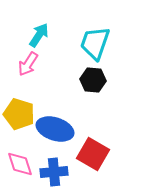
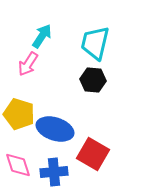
cyan arrow: moved 3 px right, 1 px down
cyan trapezoid: rotated 6 degrees counterclockwise
pink diamond: moved 2 px left, 1 px down
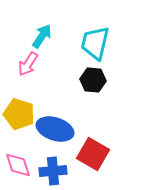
blue cross: moved 1 px left, 1 px up
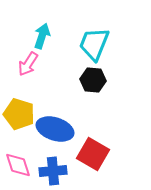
cyan arrow: rotated 15 degrees counterclockwise
cyan trapezoid: moved 1 px left, 1 px down; rotated 9 degrees clockwise
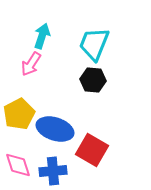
pink arrow: moved 3 px right
yellow pentagon: rotated 28 degrees clockwise
red square: moved 1 px left, 4 px up
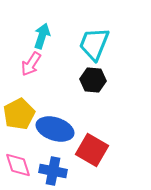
blue cross: rotated 16 degrees clockwise
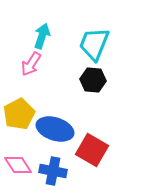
pink diamond: rotated 16 degrees counterclockwise
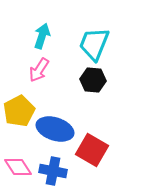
pink arrow: moved 8 px right, 6 px down
yellow pentagon: moved 3 px up
pink diamond: moved 2 px down
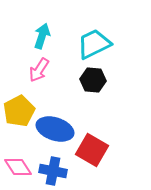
cyan trapezoid: rotated 42 degrees clockwise
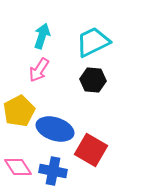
cyan trapezoid: moved 1 px left, 2 px up
red square: moved 1 px left
